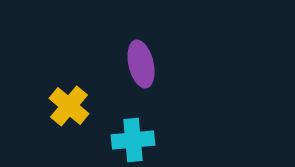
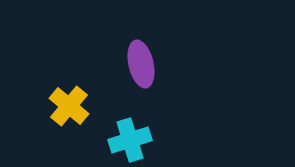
cyan cross: moved 3 px left; rotated 12 degrees counterclockwise
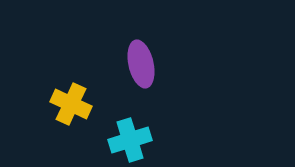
yellow cross: moved 2 px right, 2 px up; rotated 15 degrees counterclockwise
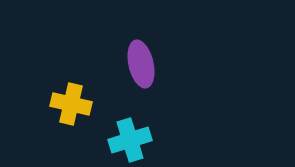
yellow cross: rotated 12 degrees counterclockwise
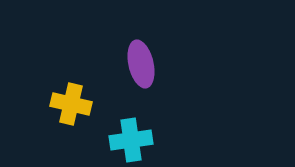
cyan cross: moved 1 px right; rotated 9 degrees clockwise
